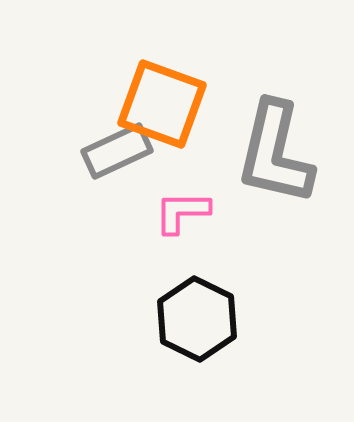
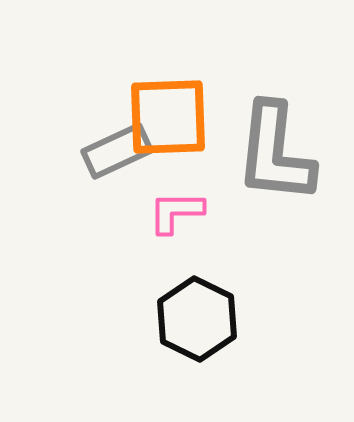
orange square: moved 6 px right, 13 px down; rotated 22 degrees counterclockwise
gray L-shape: rotated 7 degrees counterclockwise
pink L-shape: moved 6 px left
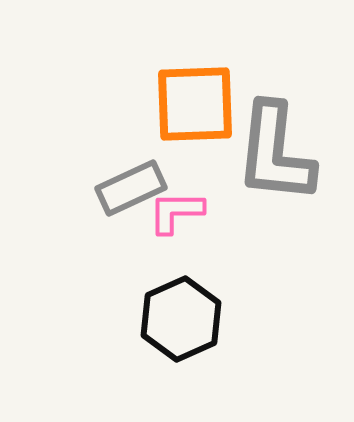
orange square: moved 27 px right, 13 px up
gray rectangle: moved 14 px right, 37 px down
black hexagon: moved 16 px left; rotated 10 degrees clockwise
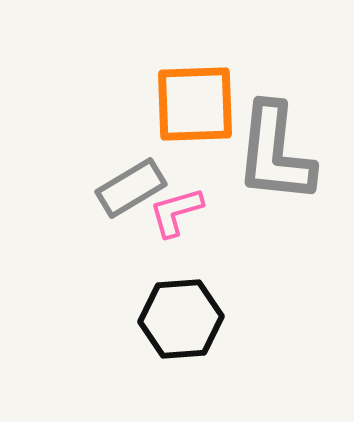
gray rectangle: rotated 6 degrees counterclockwise
pink L-shape: rotated 16 degrees counterclockwise
black hexagon: rotated 20 degrees clockwise
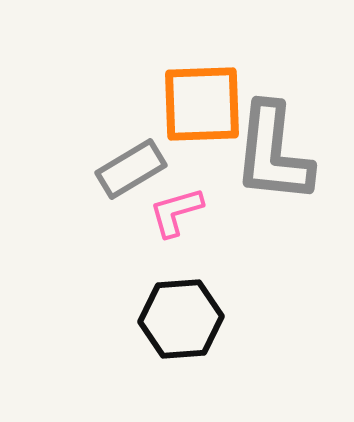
orange square: moved 7 px right
gray L-shape: moved 2 px left
gray rectangle: moved 19 px up
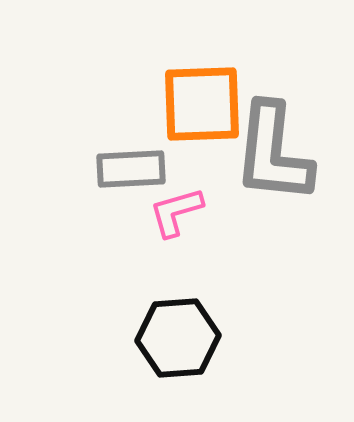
gray rectangle: rotated 28 degrees clockwise
black hexagon: moved 3 px left, 19 px down
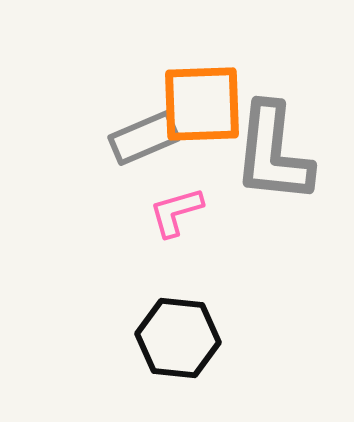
gray rectangle: moved 13 px right, 31 px up; rotated 20 degrees counterclockwise
black hexagon: rotated 10 degrees clockwise
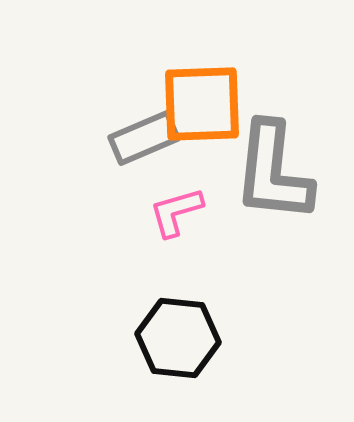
gray L-shape: moved 19 px down
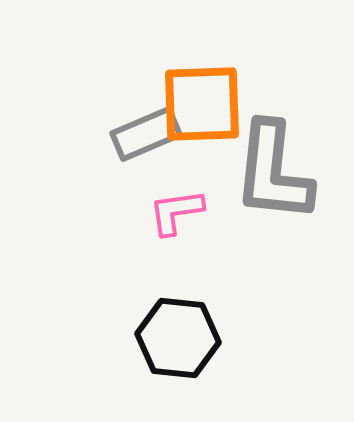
gray rectangle: moved 2 px right, 4 px up
pink L-shape: rotated 8 degrees clockwise
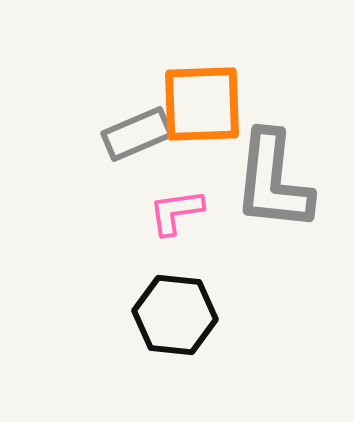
gray rectangle: moved 9 px left
gray L-shape: moved 9 px down
black hexagon: moved 3 px left, 23 px up
